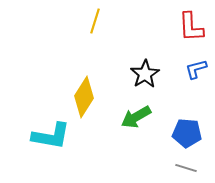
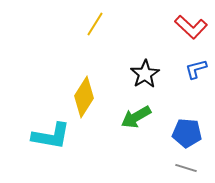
yellow line: moved 3 px down; rotated 15 degrees clockwise
red L-shape: rotated 44 degrees counterclockwise
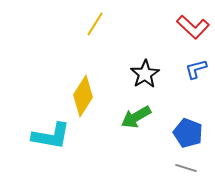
red L-shape: moved 2 px right
yellow diamond: moved 1 px left, 1 px up
blue pentagon: moved 1 px right; rotated 16 degrees clockwise
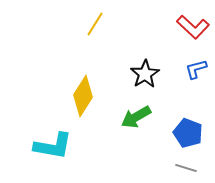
cyan L-shape: moved 2 px right, 10 px down
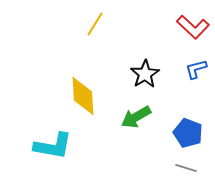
yellow diamond: rotated 36 degrees counterclockwise
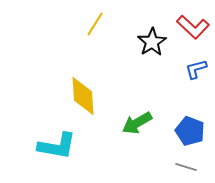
black star: moved 7 px right, 32 px up
green arrow: moved 1 px right, 6 px down
blue pentagon: moved 2 px right, 2 px up
cyan L-shape: moved 4 px right
gray line: moved 1 px up
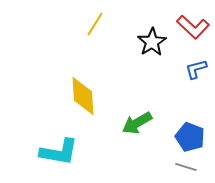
blue pentagon: moved 6 px down
cyan L-shape: moved 2 px right, 6 px down
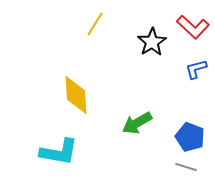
yellow diamond: moved 7 px left, 1 px up
